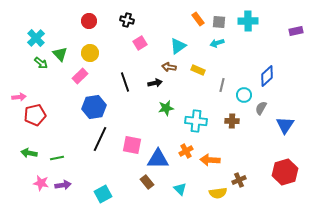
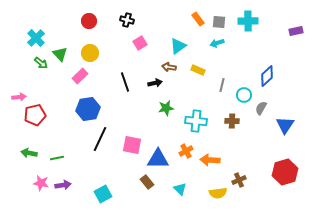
blue hexagon at (94, 107): moved 6 px left, 2 px down
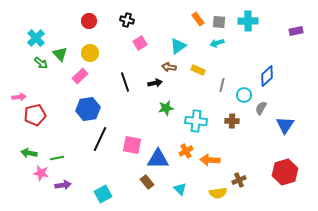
pink star at (41, 183): moved 10 px up
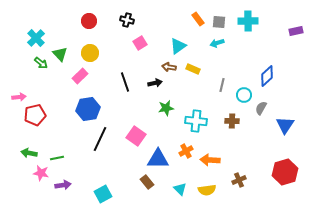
yellow rectangle at (198, 70): moved 5 px left, 1 px up
pink square at (132, 145): moved 4 px right, 9 px up; rotated 24 degrees clockwise
yellow semicircle at (218, 193): moved 11 px left, 3 px up
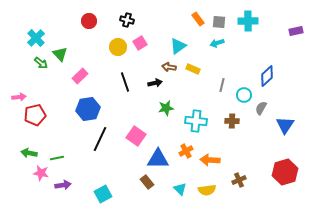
yellow circle at (90, 53): moved 28 px right, 6 px up
